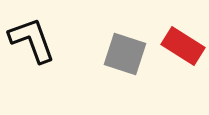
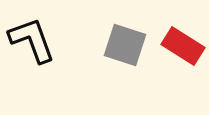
gray square: moved 9 px up
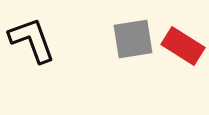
gray square: moved 8 px right, 6 px up; rotated 27 degrees counterclockwise
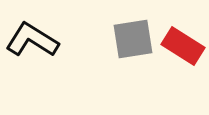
black L-shape: rotated 38 degrees counterclockwise
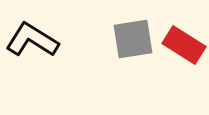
red rectangle: moved 1 px right, 1 px up
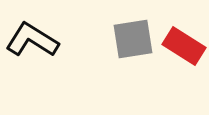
red rectangle: moved 1 px down
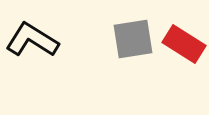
red rectangle: moved 2 px up
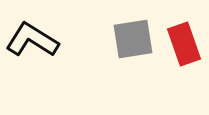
red rectangle: rotated 39 degrees clockwise
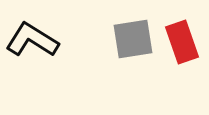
red rectangle: moved 2 px left, 2 px up
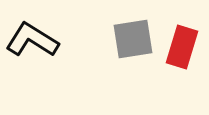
red rectangle: moved 5 px down; rotated 36 degrees clockwise
